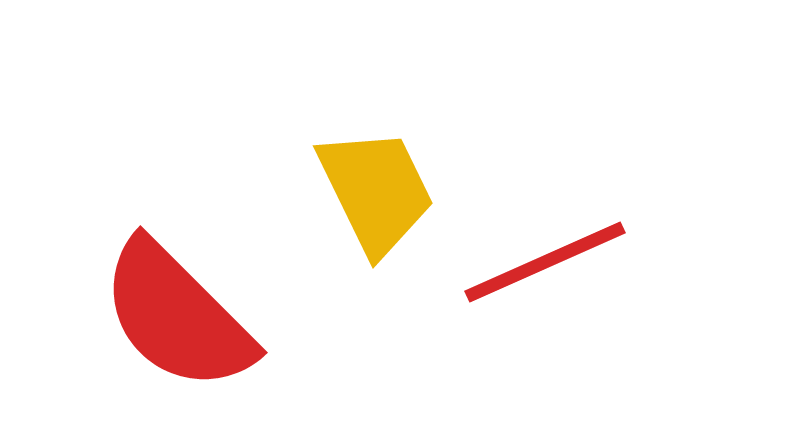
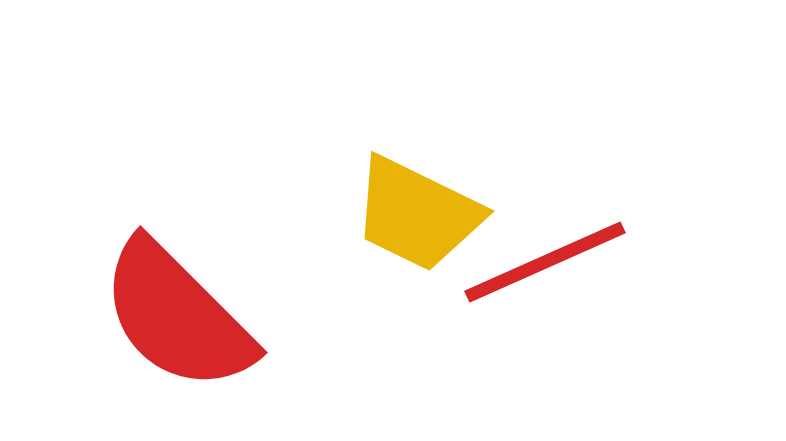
yellow trapezoid: moved 41 px right, 23 px down; rotated 142 degrees clockwise
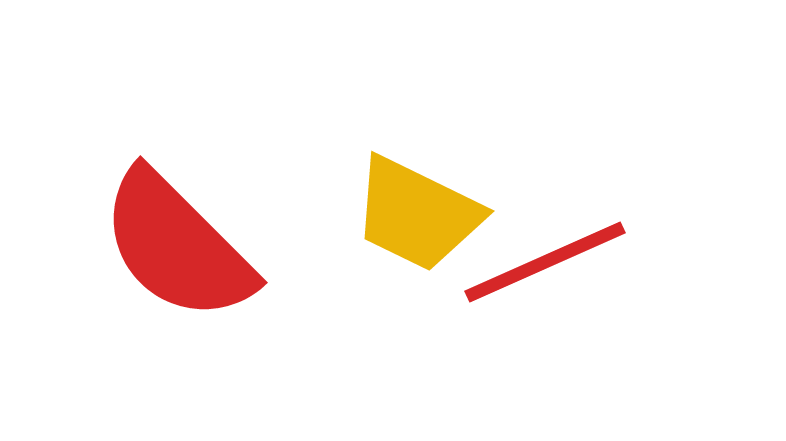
red semicircle: moved 70 px up
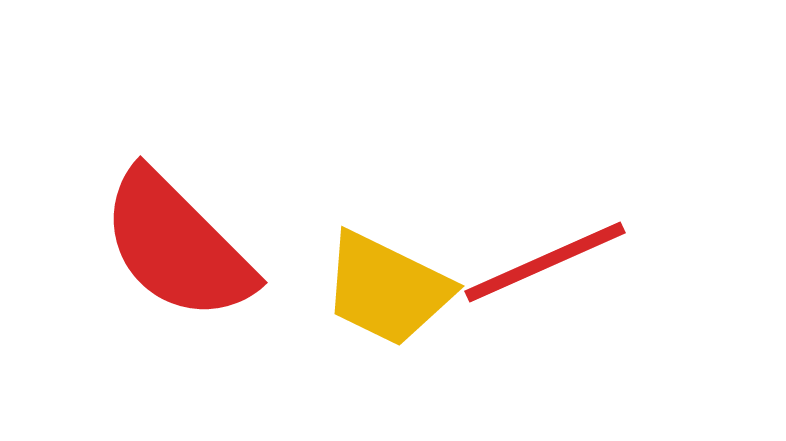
yellow trapezoid: moved 30 px left, 75 px down
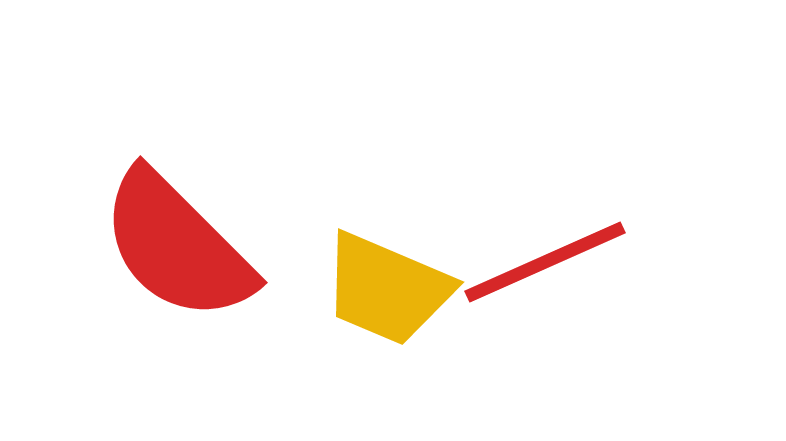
yellow trapezoid: rotated 3 degrees counterclockwise
